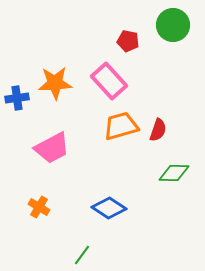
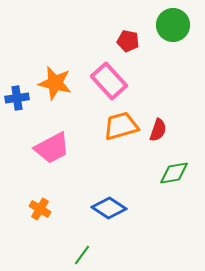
orange star: rotated 16 degrees clockwise
green diamond: rotated 12 degrees counterclockwise
orange cross: moved 1 px right, 2 px down
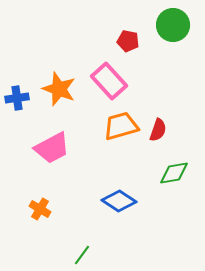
orange star: moved 4 px right, 6 px down; rotated 8 degrees clockwise
blue diamond: moved 10 px right, 7 px up
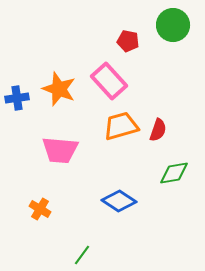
pink trapezoid: moved 8 px right, 2 px down; rotated 33 degrees clockwise
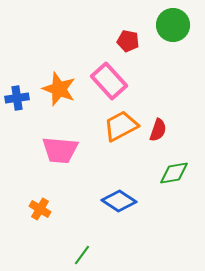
orange trapezoid: rotated 12 degrees counterclockwise
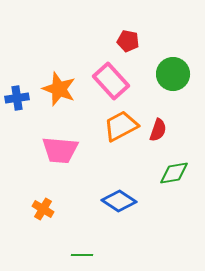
green circle: moved 49 px down
pink rectangle: moved 2 px right
orange cross: moved 3 px right
green line: rotated 55 degrees clockwise
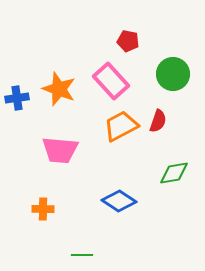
red semicircle: moved 9 px up
orange cross: rotated 30 degrees counterclockwise
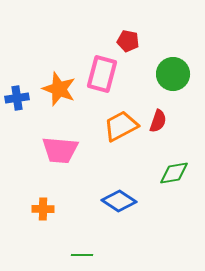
pink rectangle: moved 9 px left, 7 px up; rotated 57 degrees clockwise
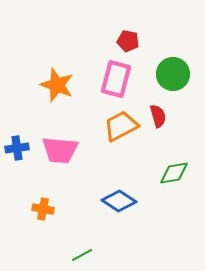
pink rectangle: moved 14 px right, 5 px down
orange star: moved 2 px left, 4 px up
blue cross: moved 50 px down
red semicircle: moved 5 px up; rotated 35 degrees counterclockwise
orange cross: rotated 10 degrees clockwise
green line: rotated 30 degrees counterclockwise
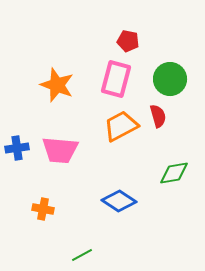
green circle: moved 3 px left, 5 px down
